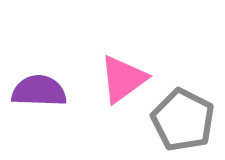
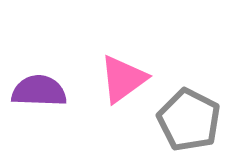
gray pentagon: moved 6 px right
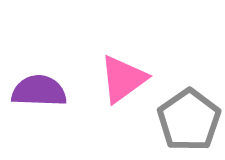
gray pentagon: rotated 10 degrees clockwise
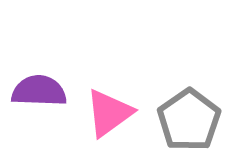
pink triangle: moved 14 px left, 34 px down
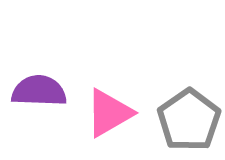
pink triangle: rotated 6 degrees clockwise
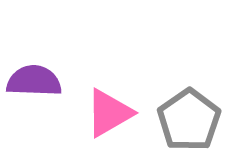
purple semicircle: moved 5 px left, 10 px up
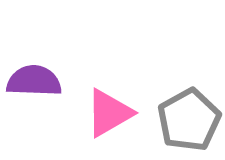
gray pentagon: rotated 6 degrees clockwise
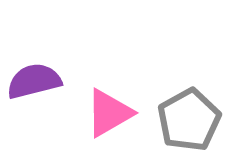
purple semicircle: rotated 16 degrees counterclockwise
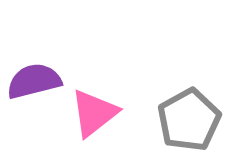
pink triangle: moved 15 px left; rotated 8 degrees counterclockwise
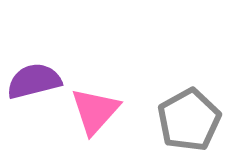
pink triangle: moved 1 px right, 2 px up; rotated 10 degrees counterclockwise
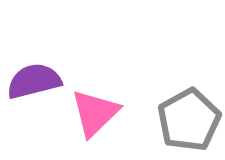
pink triangle: moved 2 px down; rotated 4 degrees clockwise
